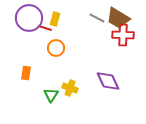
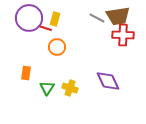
brown trapezoid: moved 2 px up; rotated 40 degrees counterclockwise
orange circle: moved 1 px right, 1 px up
green triangle: moved 4 px left, 7 px up
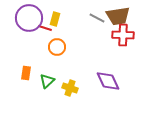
green triangle: moved 7 px up; rotated 14 degrees clockwise
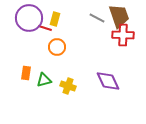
brown trapezoid: moved 1 px right; rotated 100 degrees counterclockwise
green triangle: moved 3 px left, 1 px up; rotated 28 degrees clockwise
yellow cross: moved 2 px left, 2 px up
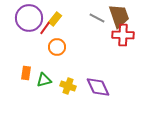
yellow rectangle: rotated 24 degrees clockwise
red line: rotated 72 degrees counterclockwise
purple diamond: moved 10 px left, 6 px down
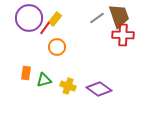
gray line: rotated 63 degrees counterclockwise
purple diamond: moved 1 px right, 2 px down; rotated 30 degrees counterclockwise
